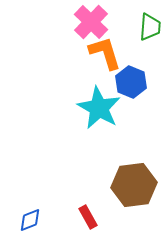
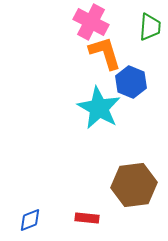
pink cross: rotated 16 degrees counterclockwise
red rectangle: moved 1 px left, 1 px down; rotated 55 degrees counterclockwise
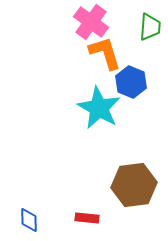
pink cross: rotated 8 degrees clockwise
blue diamond: moved 1 px left; rotated 70 degrees counterclockwise
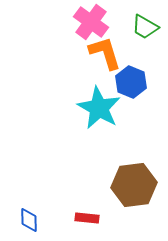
green trapezoid: moved 5 px left; rotated 116 degrees clockwise
